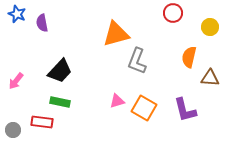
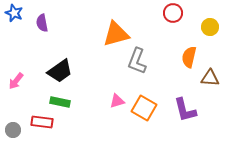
blue star: moved 3 px left, 1 px up
black trapezoid: rotated 12 degrees clockwise
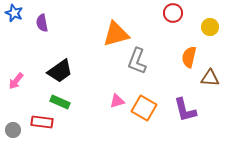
green rectangle: rotated 12 degrees clockwise
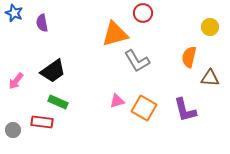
red circle: moved 30 px left
orange triangle: moved 1 px left
gray L-shape: rotated 52 degrees counterclockwise
black trapezoid: moved 7 px left
green rectangle: moved 2 px left
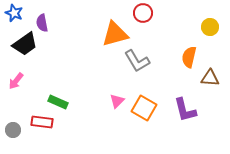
black trapezoid: moved 28 px left, 27 px up
pink triangle: rotated 28 degrees counterclockwise
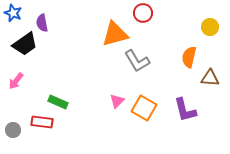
blue star: moved 1 px left
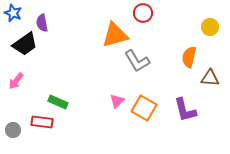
orange triangle: moved 1 px down
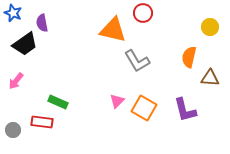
orange triangle: moved 2 px left, 5 px up; rotated 28 degrees clockwise
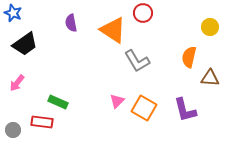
purple semicircle: moved 29 px right
orange triangle: rotated 20 degrees clockwise
pink arrow: moved 1 px right, 2 px down
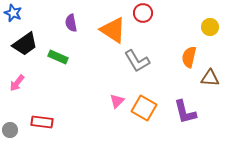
green rectangle: moved 45 px up
purple L-shape: moved 2 px down
gray circle: moved 3 px left
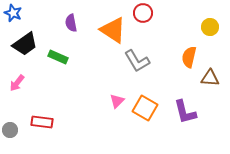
orange square: moved 1 px right
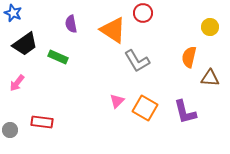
purple semicircle: moved 1 px down
